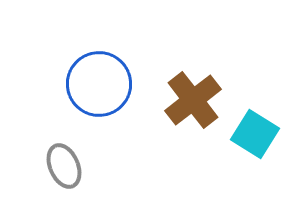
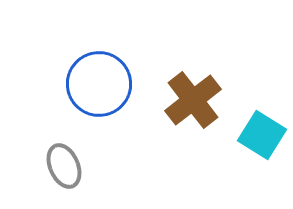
cyan square: moved 7 px right, 1 px down
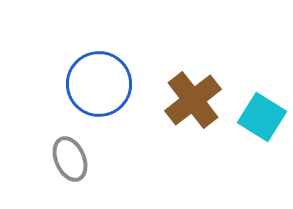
cyan square: moved 18 px up
gray ellipse: moved 6 px right, 7 px up
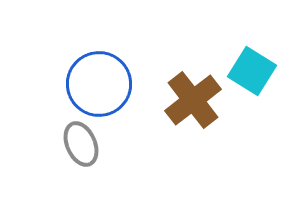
cyan square: moved 10 px left, 46 px up
gray ellipse: moved 11 px right, 15 px up
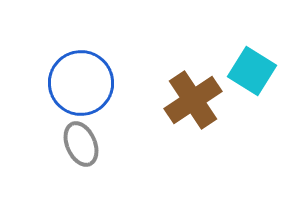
blue circle: moved 18 px left, 1 px up
brown cross: rotated 4 degrees clockwise
